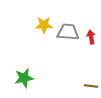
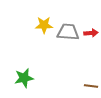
red arrow: moved 4 px up; rotated 96 degrees clockwise
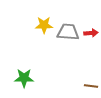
green star: rotated 12 degrees clockwise
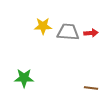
yellow star: moved 1 px left, 1 px down
brown line: moved 2 px down
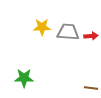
yellow star: moved 1 px left, 1 px down
red arrow: moved 3 px down
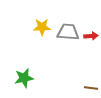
green star: rotated 12 degrees counterclockwise
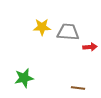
red arrow: moved 1 px left, 11 px down
brown line: moved 13 px left
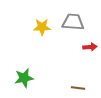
gray trapezoid: moved 5 px right, 10 px up
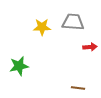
green star: moved 5 px left, 12 px up
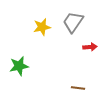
gray trapezoid: rotated 60 degrees counterclockwise
yellow star: rotated 12 degrees counterclockwise
